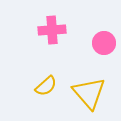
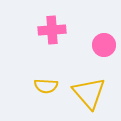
pink circle: moved 2 px down
yellow semicircle: rotated 45 degrees clockwise
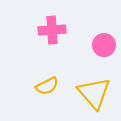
yellow semicircle: moved 1 px right; rotated 30 degrees counterclockwise
yellow triangle: moved 5 px right
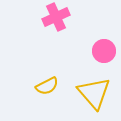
pink cross: moved 4 px right, 13 px up; rotated 20 degrees counterclockwise
pink circle: moved 6 px down
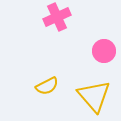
pink cross: moved 1 px right
yellow triangle: moved 3 px down
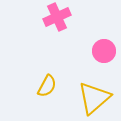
yellow semicircle: rotated 35 degrees counterclockwise
yellow triangle: moved 2 px down; rotated 30 degrees clockwise
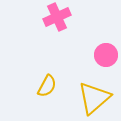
pink circle: moved 2 px right, 4 px down
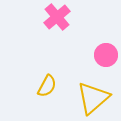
pink cross: rotated 16 degrees counterclockwise
yellow triangle: moved 1 px left
